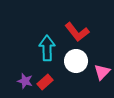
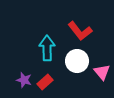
red L-shape: moved 3 px right, 1 px up
white circle: moved 1 px right
pink triangle: rotated 24 degrees counterclockwise
purple star: moved 1 px left, 1 px up
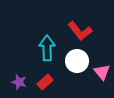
purple star: moved 5 px left, 2 px down
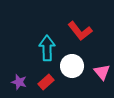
white circle: moved 5 px left, 5 px down
red rectangle: moved 1 px right
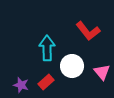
red L-shape: moved 8 px right
purple star: moved 2 px right, 3 px down
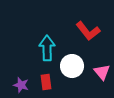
red rectangle: rotated 56 degrees counterclockwise
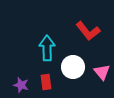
white circle: moved 1 px right, 1 px down
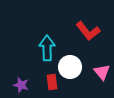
white circle: moved 3 px left
red rectangle: moved 6 px right
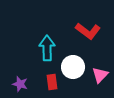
red L-shape: rotated 15 degrees counterclockwise
white circle: moved 3 px right
pink triangle: moved 2 px left, 3 px down; rotated 24 degrees clockwise
purple star: moved 1 px left, 1 px up
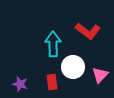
cyan arrow: moved 6 px right, 4 px up
